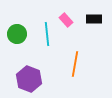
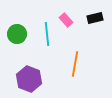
black rectangle: moved 1 px right, 1 px up; rotated 14 degrees counterclockwise
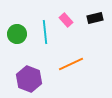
cyan line: moved 2 px left, 2 px up
orange line: moved 4 px left; rotated 55 degrees clockwise
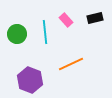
purple hexagon: moved 1 px right, 1 px down
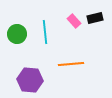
pink rectangle: moved 8 px right, 1 px down
orange line: rotated 20 degrees clockwise
purple hexagon: rotated 15 degrees counterclockwise
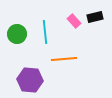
black rectangle: moved 1 px up
orange line: moved 7 px left, 5 px up
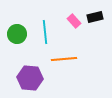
purple hexagon: moved 2 px up
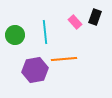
black rectangle: rotated 56 degrees counterclockwise
pink rectangle: moved 1 px right, 1 px down
green circle: moved 2 px left, 1 px down
purple hexagon: moved 5 px right, 8 px up; rotated 15 degrees counterclockwise
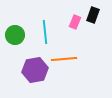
black rectangle: moved 2 px left, 2 px up
pink rectangle: rotated 64 degrees clockwise
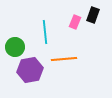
green circle: moved 12 px down
purple hexagon: moved 5 px left
